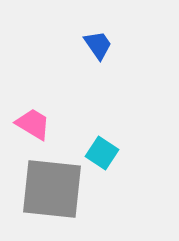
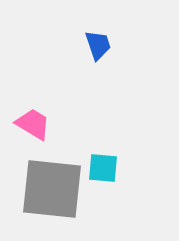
blue trapezoid: rotated 16 degrees clockwise
cyan square: moved 1 px right, 15 px down; rotated 28 degrees counterclockwise
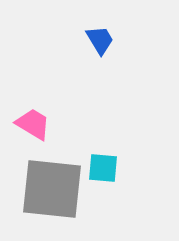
blue trapezoid: moved 2 px right, 5 px up; rotated 12 degrees counterclockwise
